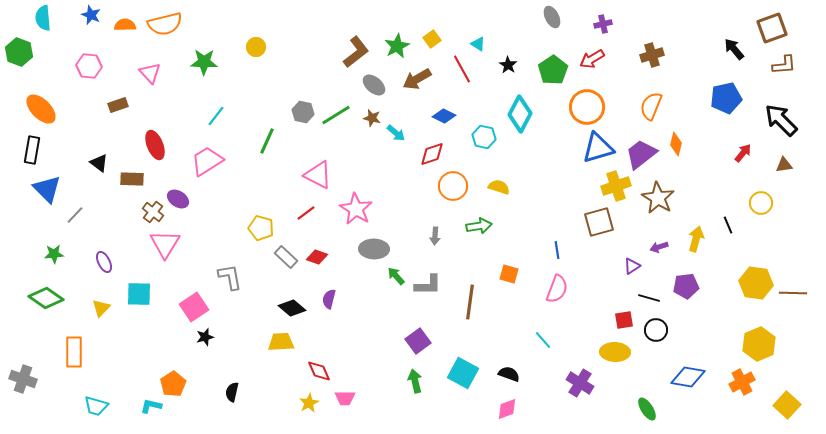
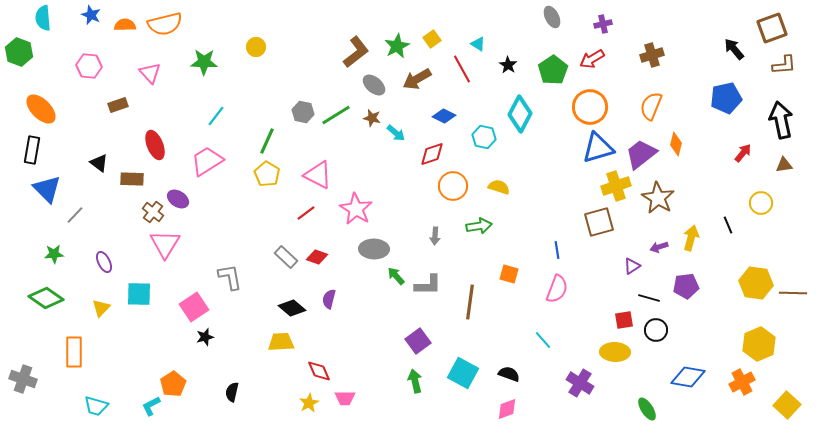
orange circle at (587, 107): moved 3 px right
black arrow at (781, 120): rotated 33 degrees clockwise
yellow pentagon at (261, 228): moved 6 px right, 54 px up; rotated 15 degrees clockwise
yellow arrow at (696, 239): moved 5 px left, 1 px up
cyan L-shape at (151, 406): rotated 40 degrees counterclockwise
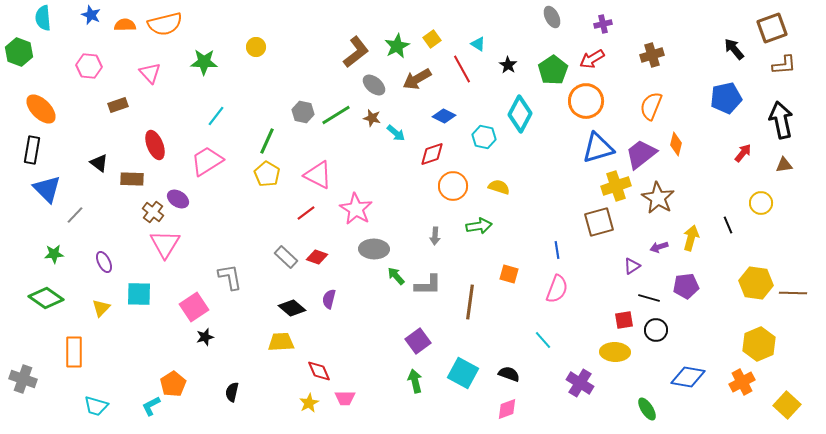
orange circle at (590, 107): moved 4 px left, 6 px up
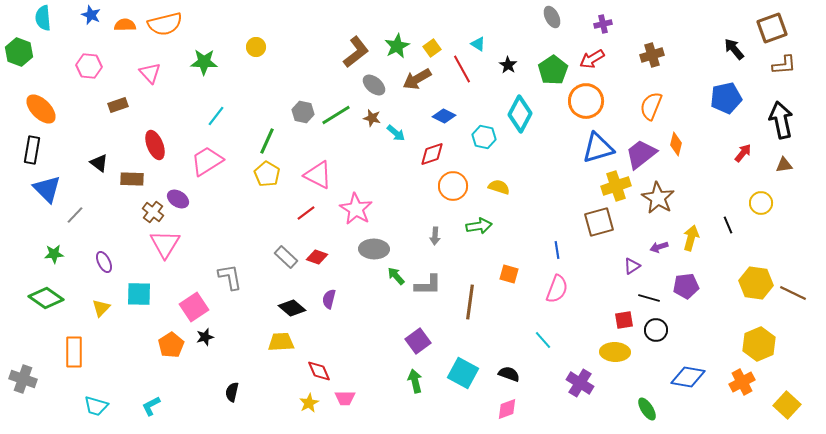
yellow square at (432, 39): moved 9 px down
brown line at (793, 293): rotated 24 degrees clockwise
orange pentagon at (173, 384): moved 2 px left, 39 px up
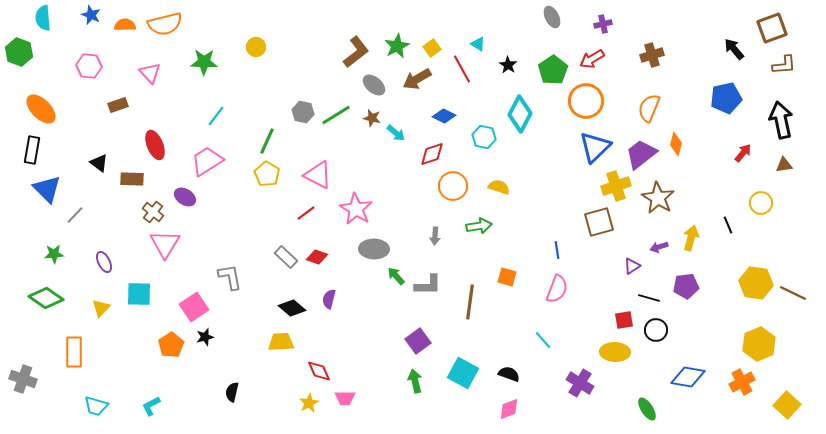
orange semicircle at (651, 106): moved 2 px left, 2 px down
blue triangle at (598, 148): moved 3 px left, 1 px up; rotated 28 degrees counterclockwise
purple ellipse at (178, 199): moved 7 px right, 2 px up
orange square at (509, 274): moved 2 px left, 3 px down
pink diamond at (507, 409): moved 2 px right
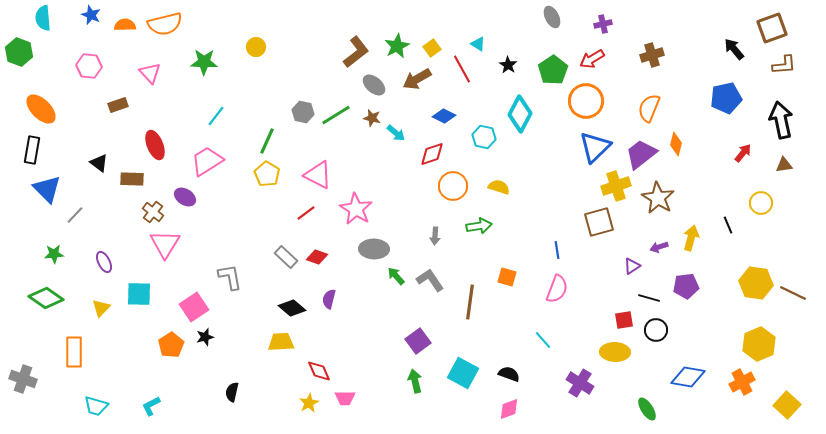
gray L-shape at (428, 285): moved 2 px right, 5 px up; rotated 124 degrees counterclockwise
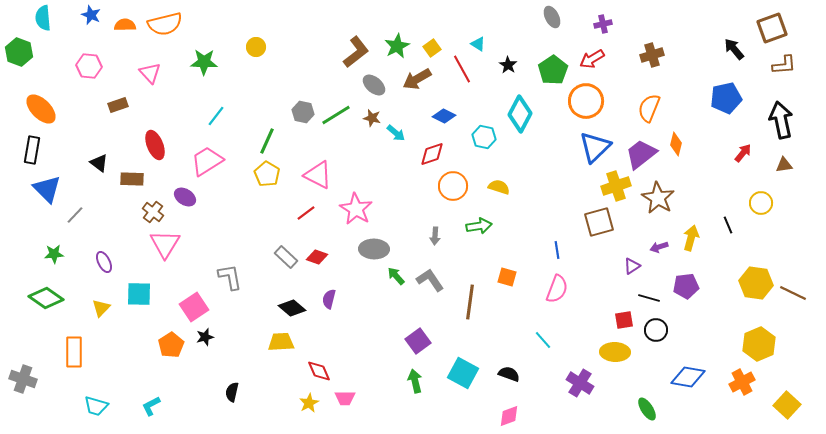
pink diamond at (509, 409): moved 7 px down
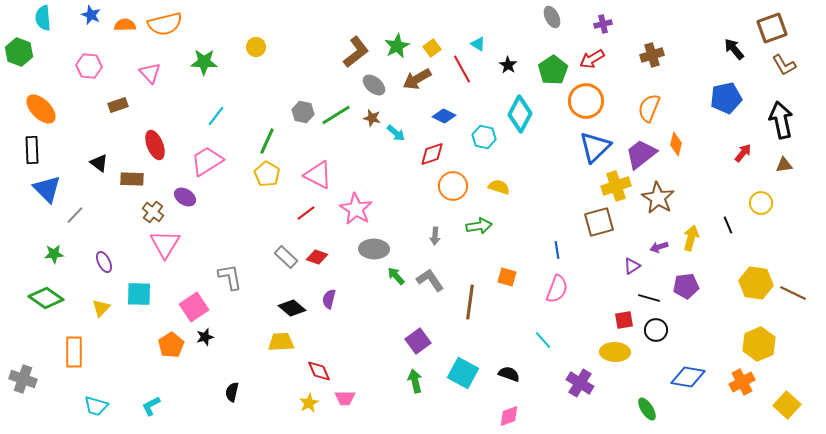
brown L-shape at (784, 65): rotated 65 degrees clockwise
black rectangle at (32, 150): rotated 12 degrees counterclockwise
